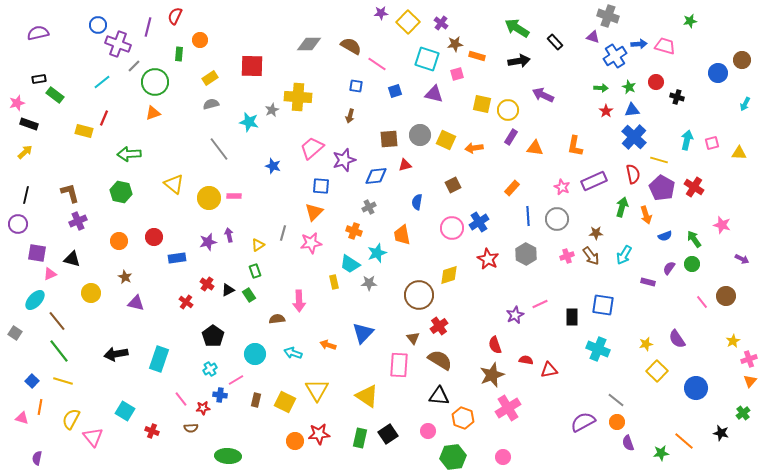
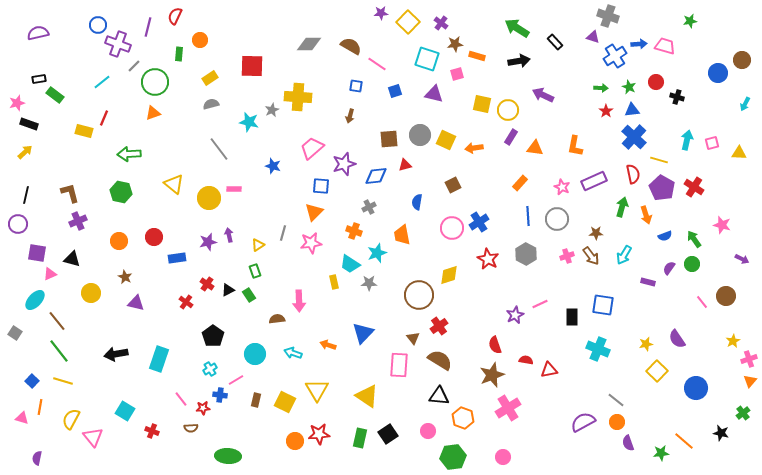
purple star at (344, 160): moved 4 px down
orange rectangle at (512, 188): moved 8 px right, 5 px up
pink rectangle at (234, 196): moved 7 px up
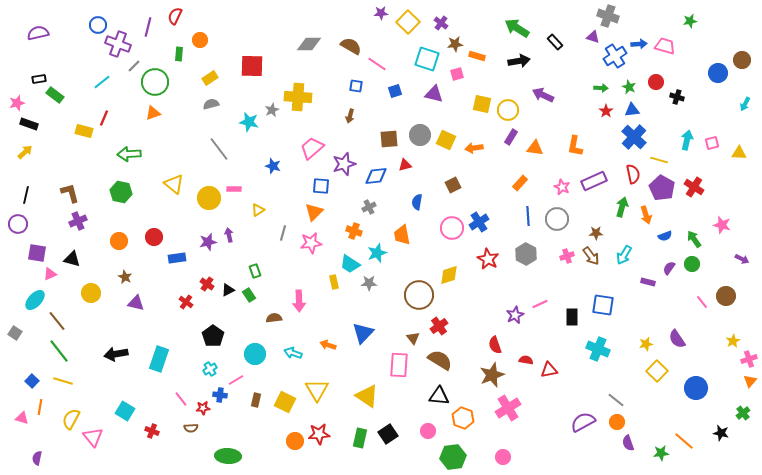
yellow triangle at (258, 245): moved 35 px up
brown semicircle at (277, 319): moved 3 px left, 1 px up
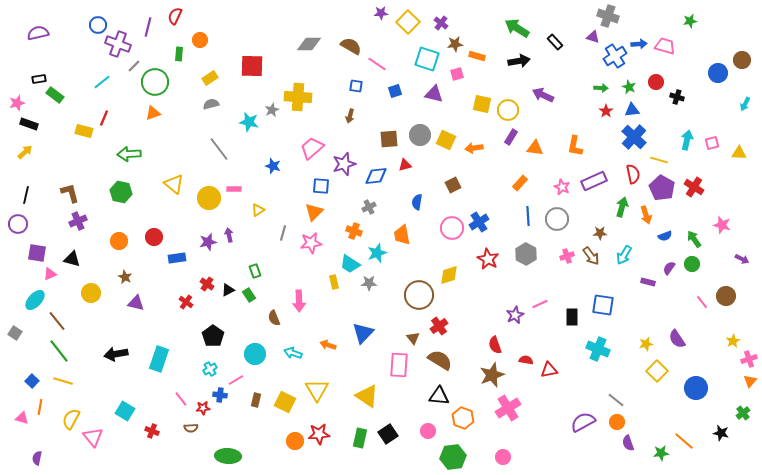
brown star at (596, 233): moved 4 px right
brown semicircle at (274, 318): rotated 105 degrees counterclockwise
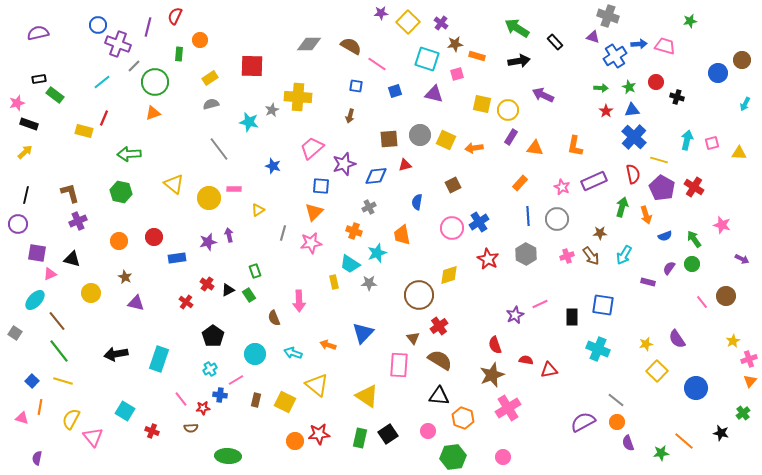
yellow triangle at (317, 390): moved 5 px up; rotated 20 degrees counterclockwise
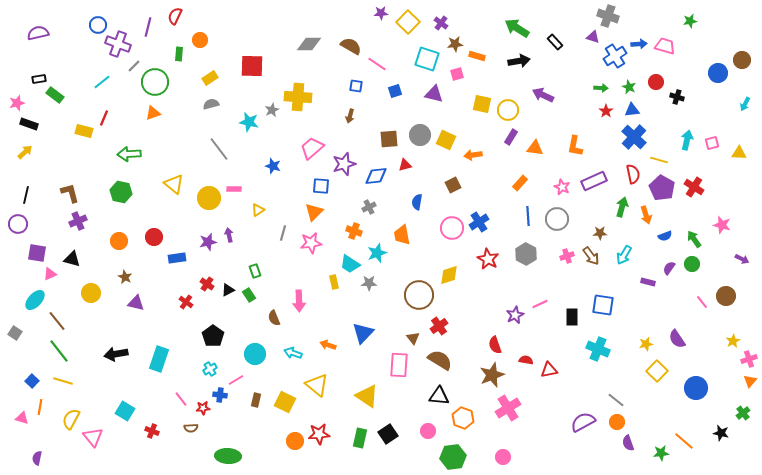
orange arrow at (474, 148): moved 1 px left, 7 px down
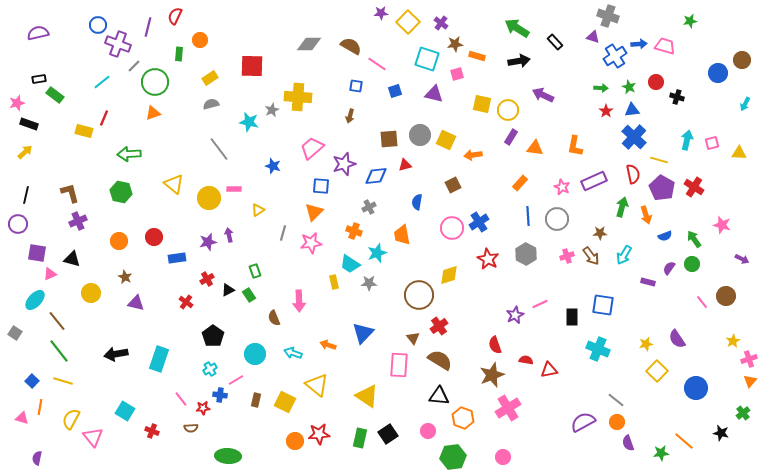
red cross at (207, 284): moved 5 px up; rotated 24 degrees clockwise
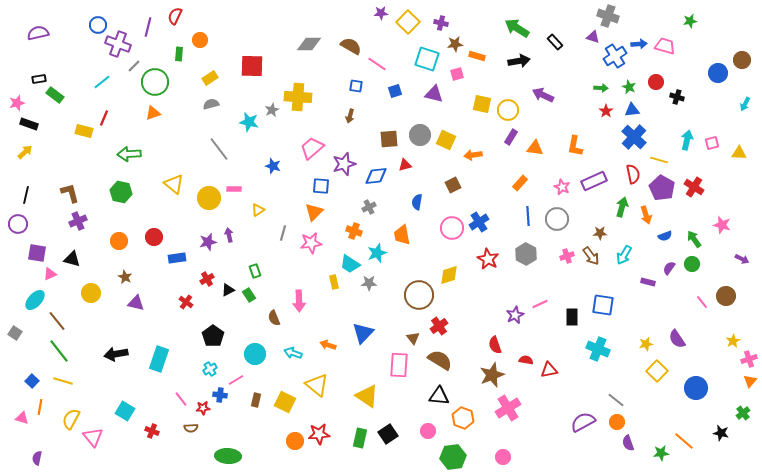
purple cross at (441, 23): rotated 24 degrees counterclockwise
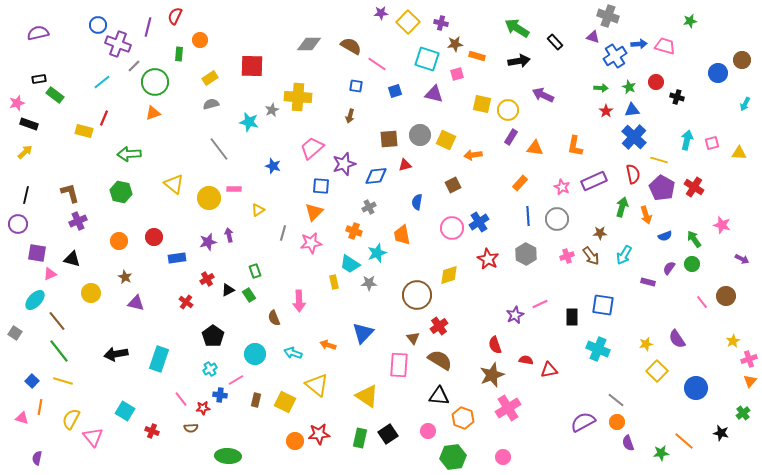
brown circle at (419, 295): moved 2 px left
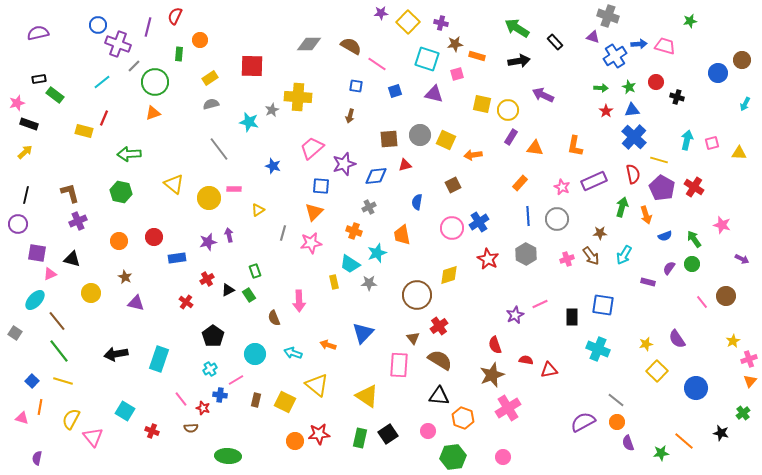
pink cross at (567, 256): moved 3 px down
red star at (203, 408): rotated 24 degrees clockwise
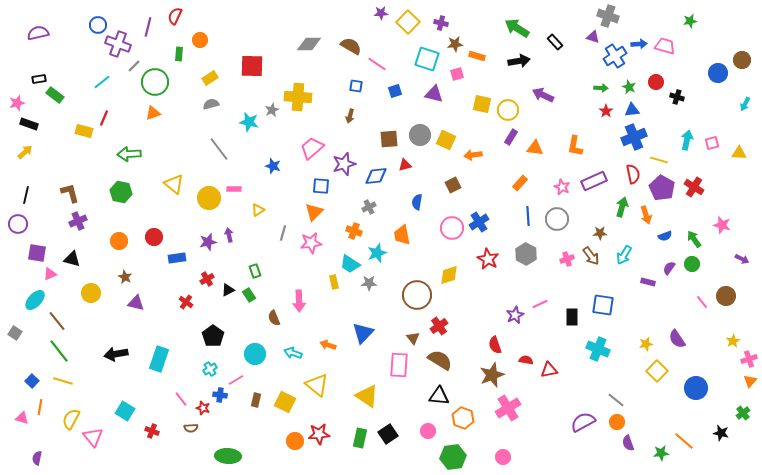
blue cross at (634, 137): rotated 25 degrees clockwise
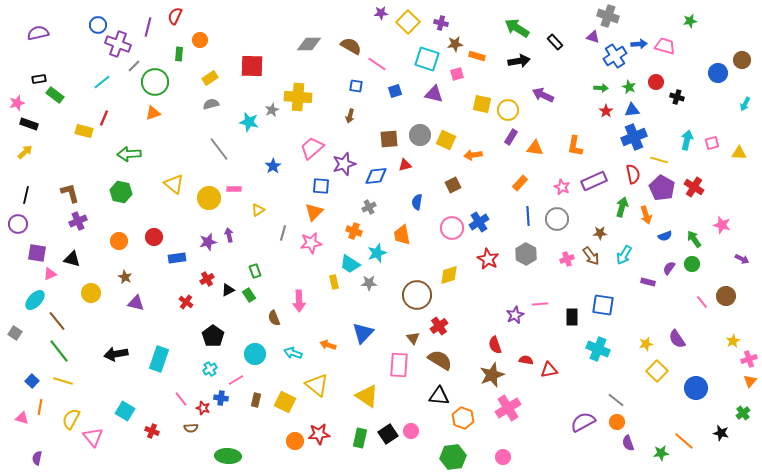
blue star at (273, 166): rotated 21 degrees clockwise
pink line at (540, 304): rotated 21 degrees clockwise
blue cross at (220, 395): moved 1 px right, 3 px down
pink circle at (428, 431): moved 17 px left
